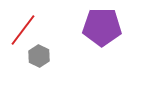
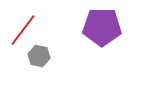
gray hexagon: rotated 15 degrees counterclockwise
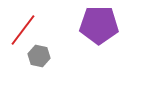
purple pentagon: moved 3 px left, 2 px up
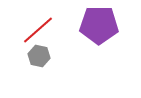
red line: moved 15 px right; rotated 12 degrees clockwise
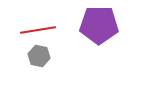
red line: rotated 32 degrees clockwise
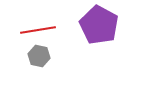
purple pentagon: rotated 27 degrees clockwise
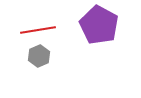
gray hexagon: rotated 25 degrees clockwise
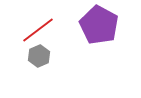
red line: rotated 28 degrees counterclockwise
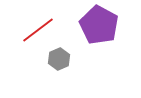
gray hexagon: moved 20 px right, 3 px down
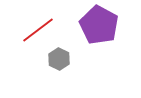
gray hexagon: rotated 10 degrees counterclockwise
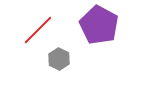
red line: rotated 8 degrees counterclockwise
